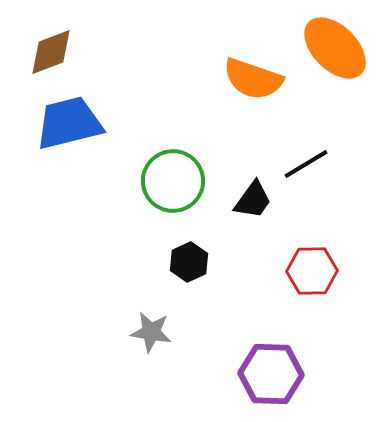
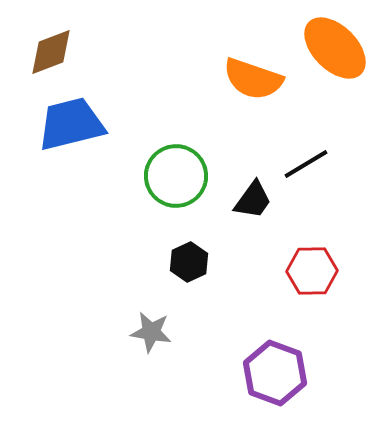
blue trapezoid: moved 2 px right, 1 px down
green circle: moved 3 px right, 5 px up
purple hexagon: moved 4 px right, 1 px up; rotated 18 degrees clockwise
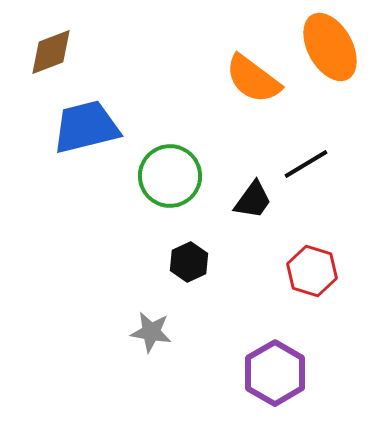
orange ellipse: moved 5 px left, 1 px up; rotated 16 degrees clockwise
orange semicircle: rotated 18 degrees clockwise
blue trapezoid: moved 15 px right, 3 px down
green circle: moved 6 px left
red hexagon: rotated 18 degrees clockwise
purple hexagon: rotated 10 degrees clockwise
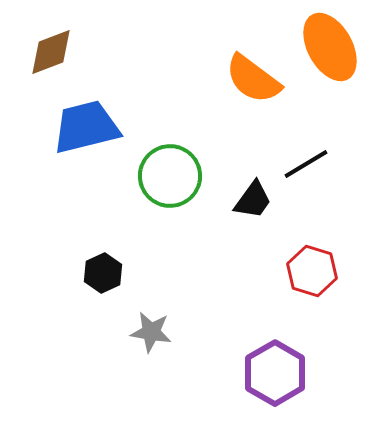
black hexagon: moved 86 px left, 11 px down
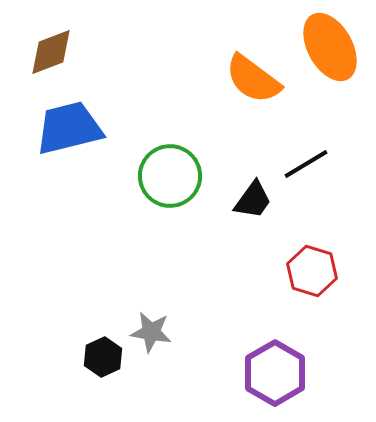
blue trapezoid: moved 17 px left, 1 px down
black hexagon: moved 84 px down
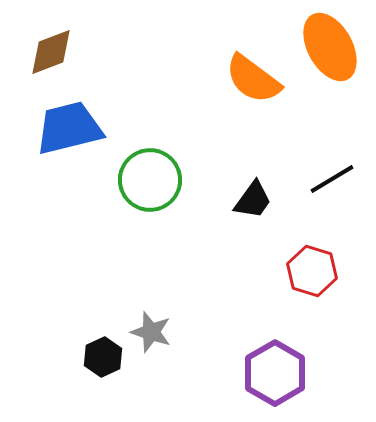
black line: moved 26 px right, 15 px down
green circle: moved 20 px left, 4 px down
gray star: rotated 9 degrees clockwise
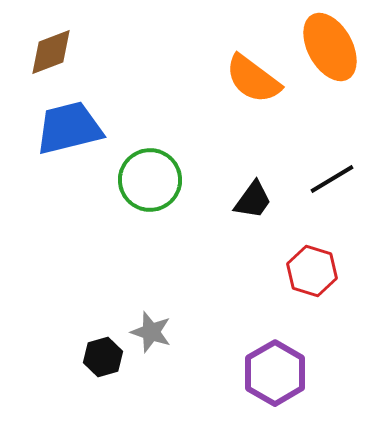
black hexagon: rotated 9 degrees clockwise
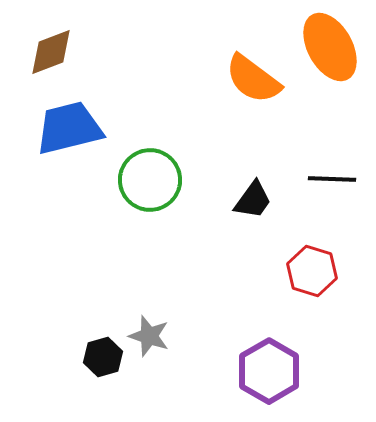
black line: rotated 33 degrees clockwise
gray star: moved 2 px left, 4 px down
purple hexagon: moved 6 px left, 2 px up
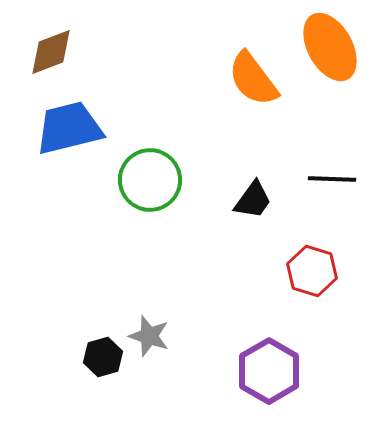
orange semicircle: rotated 16 degrees clockwise
